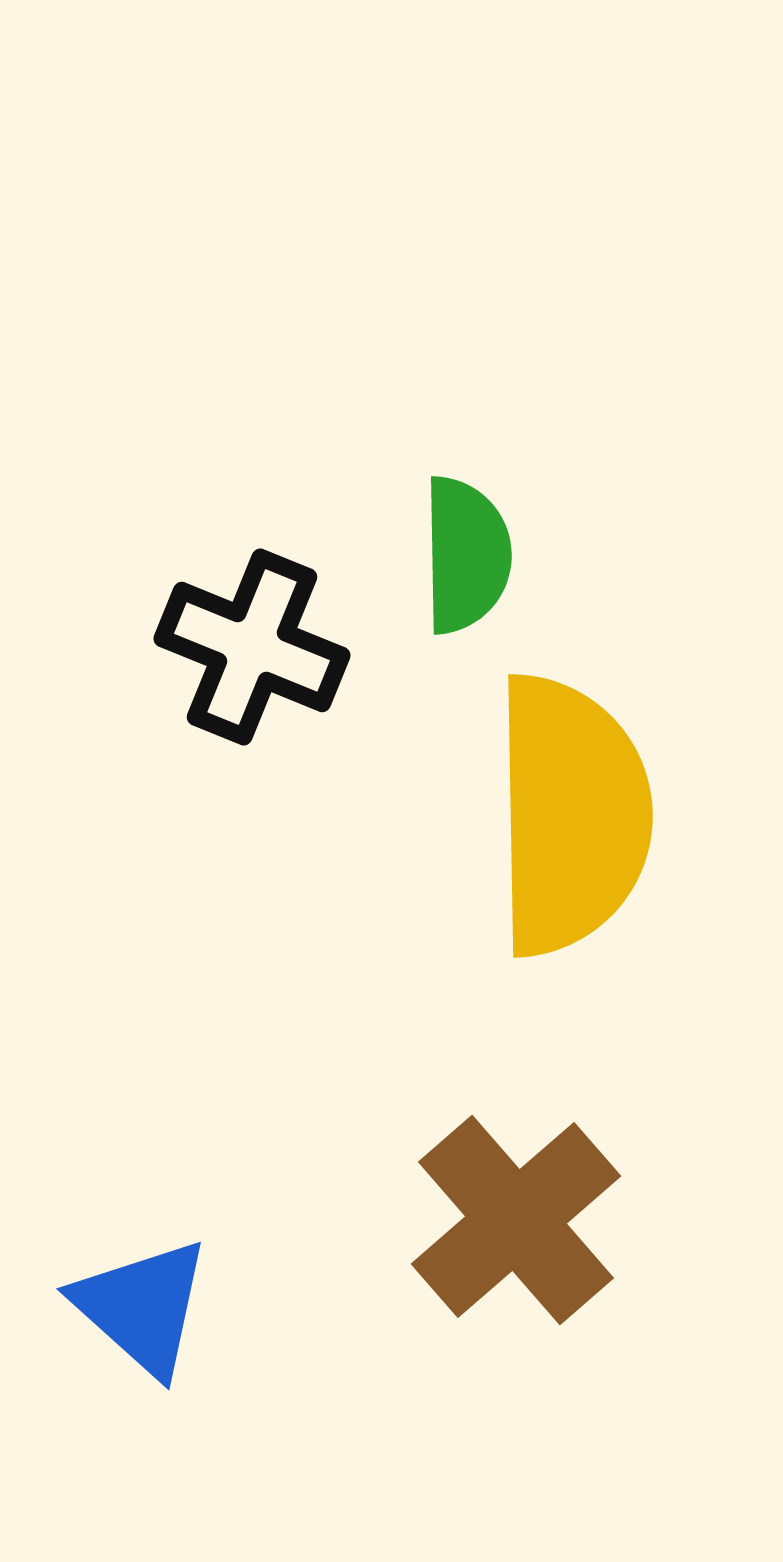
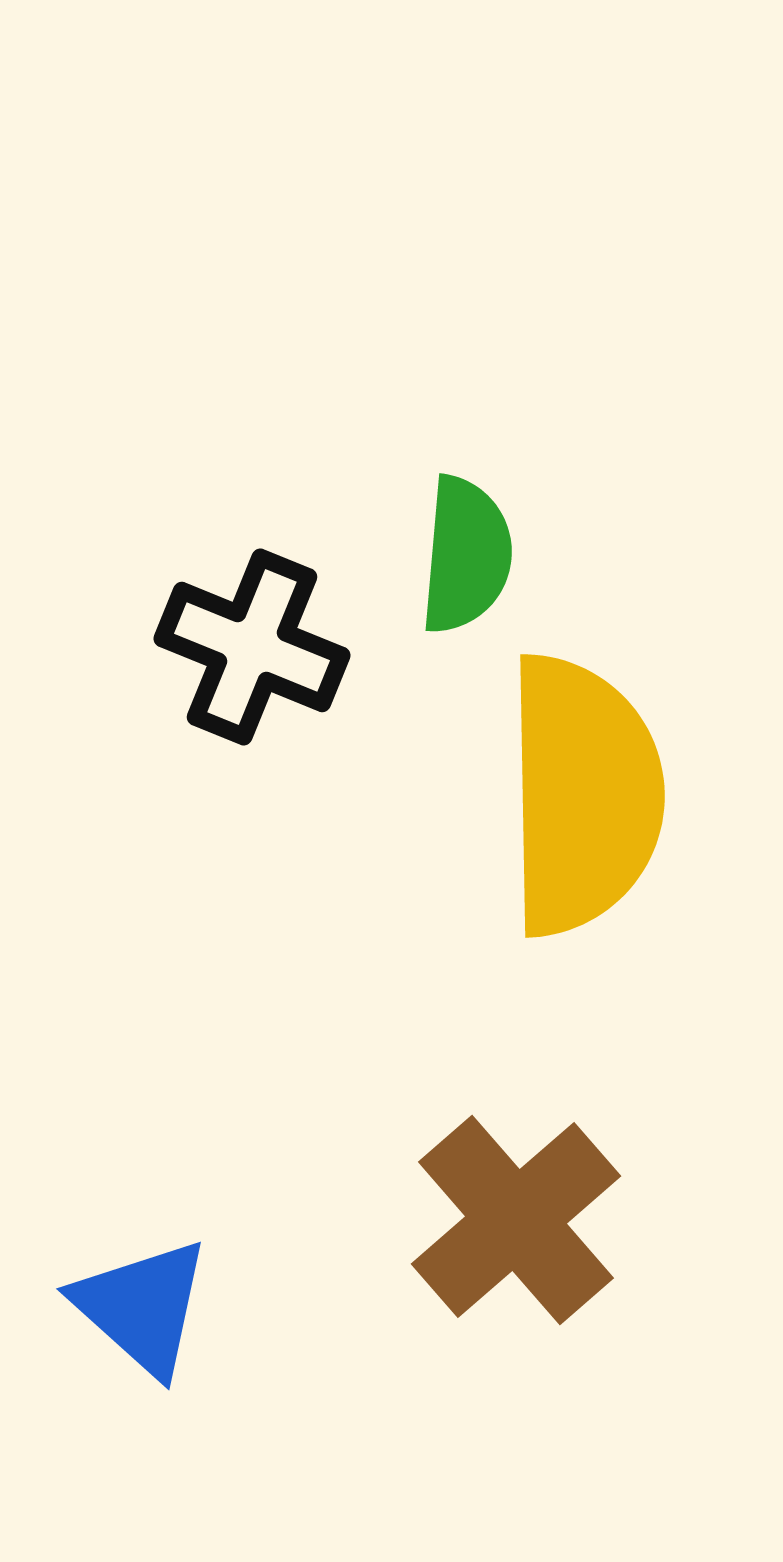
green semicircle: rotated 6 degrees clockwise
yellow semicircle: moved 12 px right, 20 px up
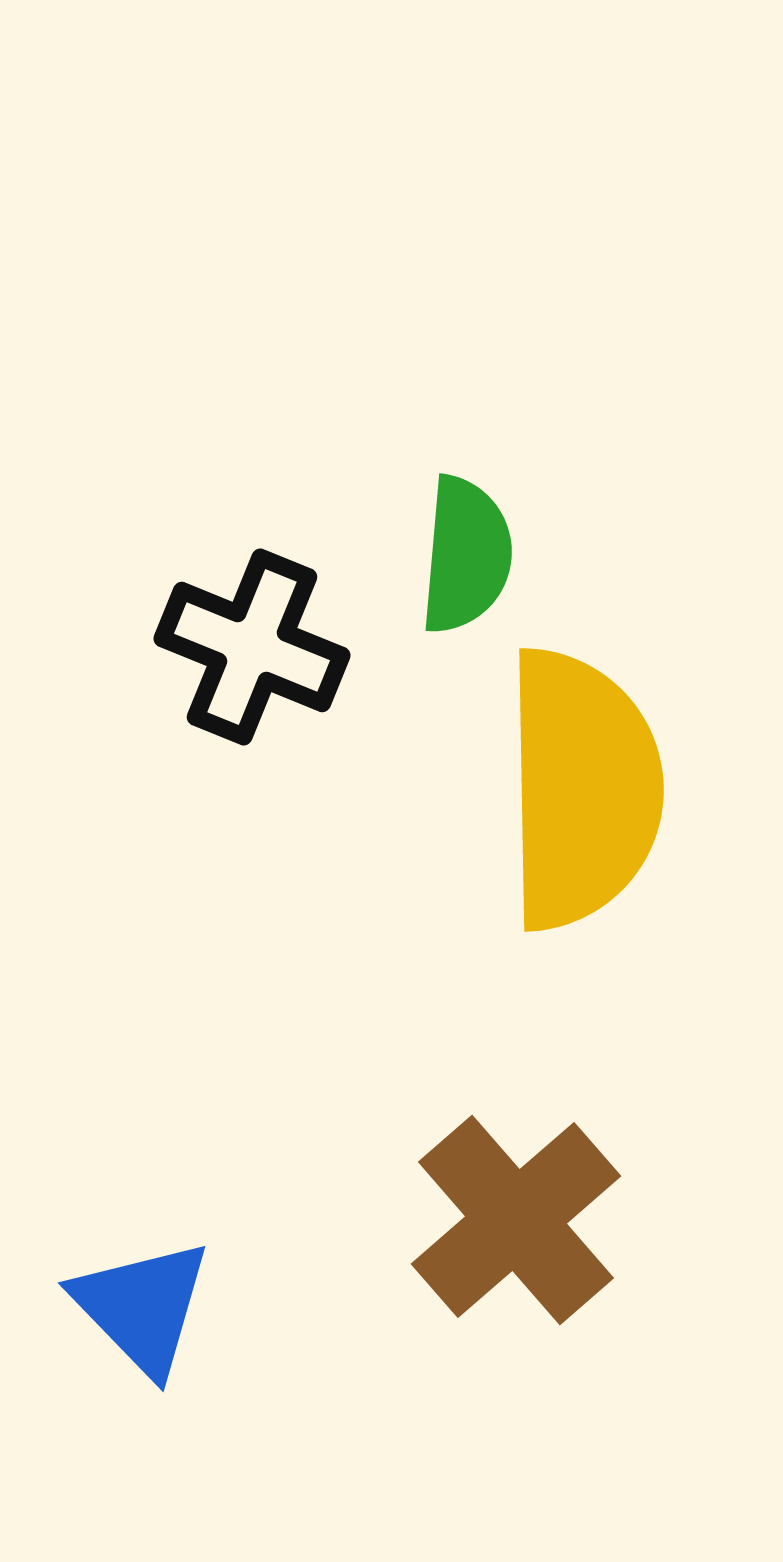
yellow semicircle: moved 1 px left, 6 px up
blue triangle: rotated 4 degrees clockwise
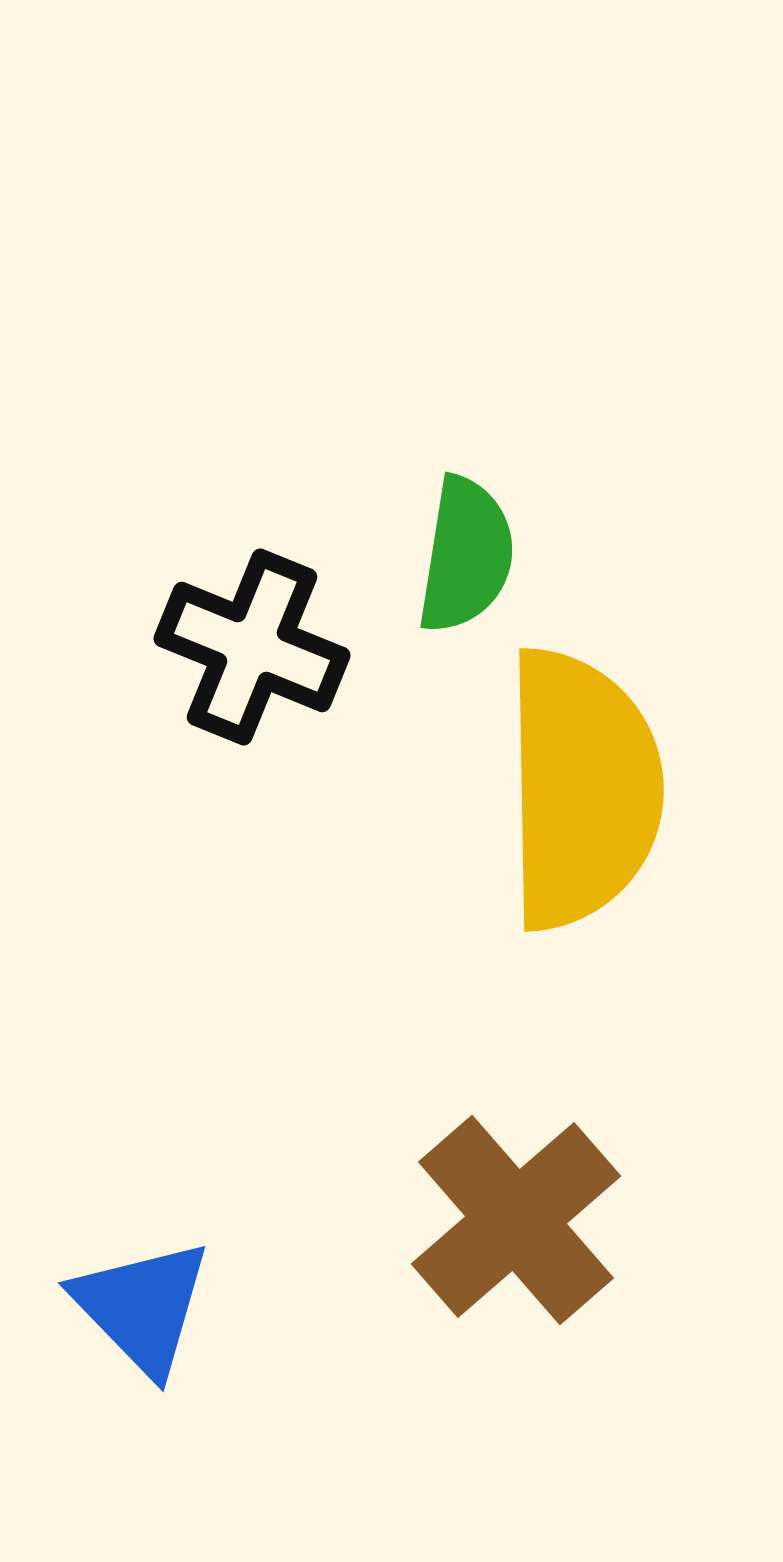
green semicircle: rotated 4 degrees clockwise
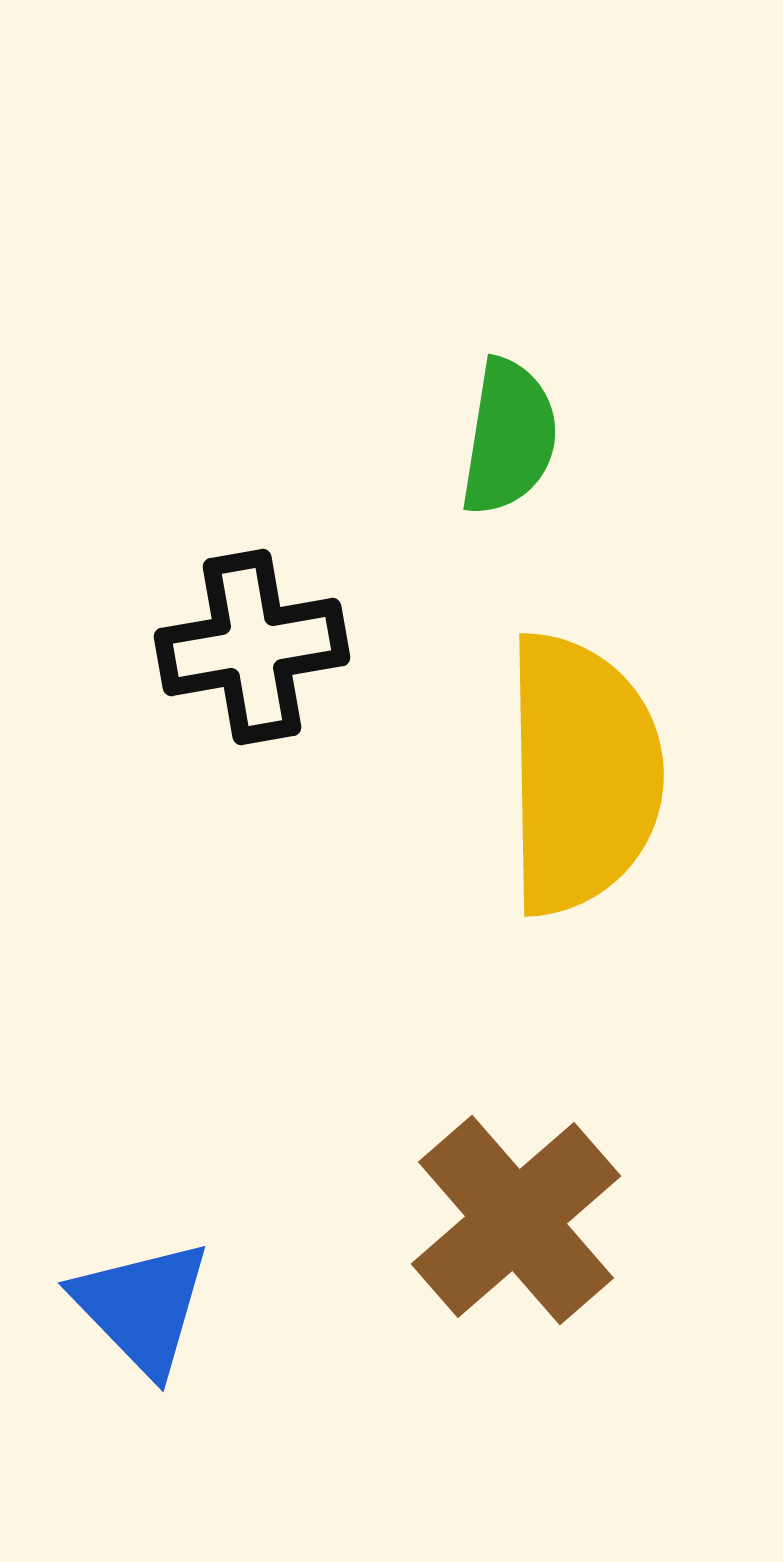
green semicircle: moved 43 px right, 118 px up
black cross: rotated 32 degrees counterclockwise
yellow semicircle: moved 15 px up
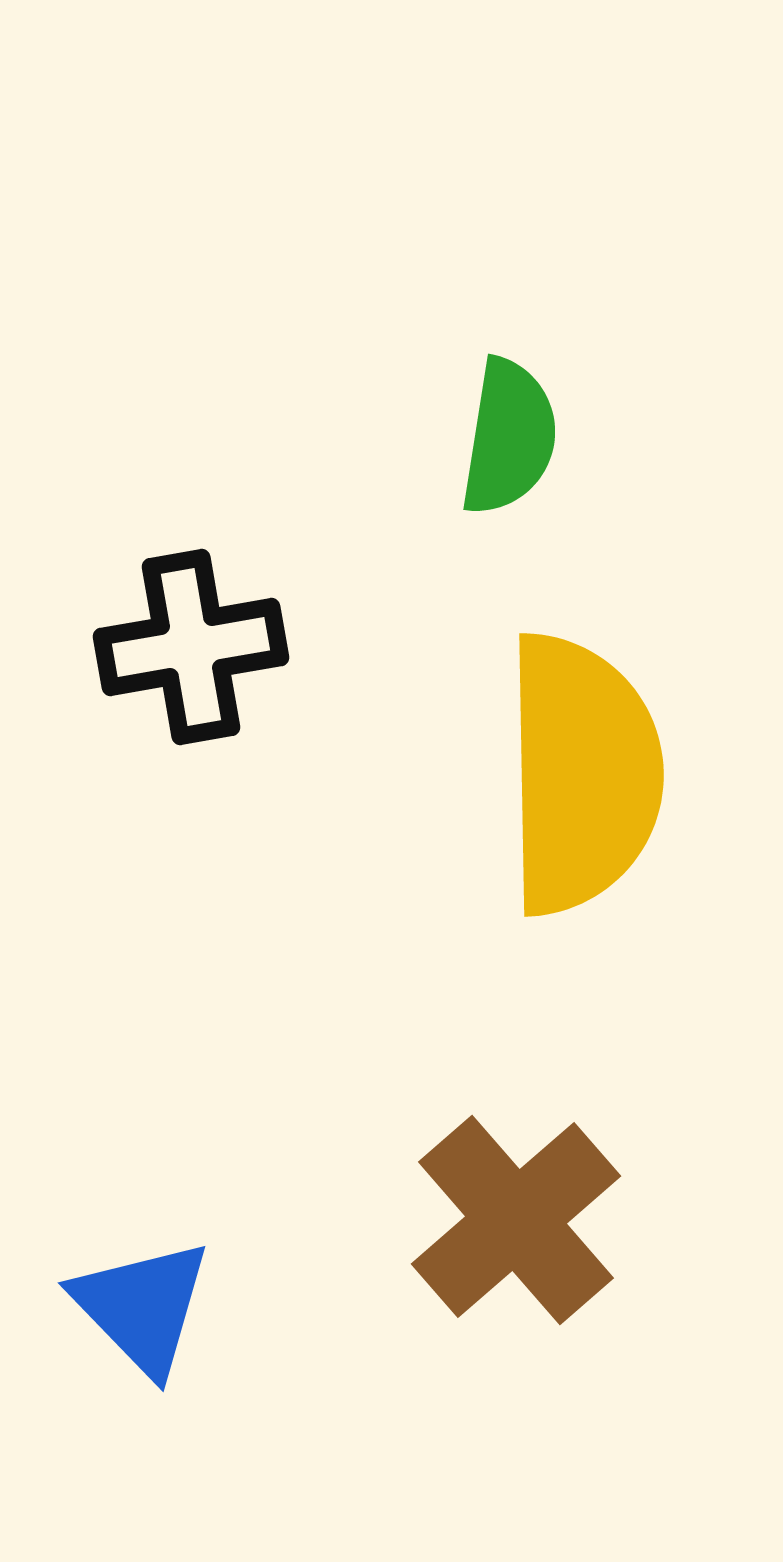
black cross: moved 61 px left
